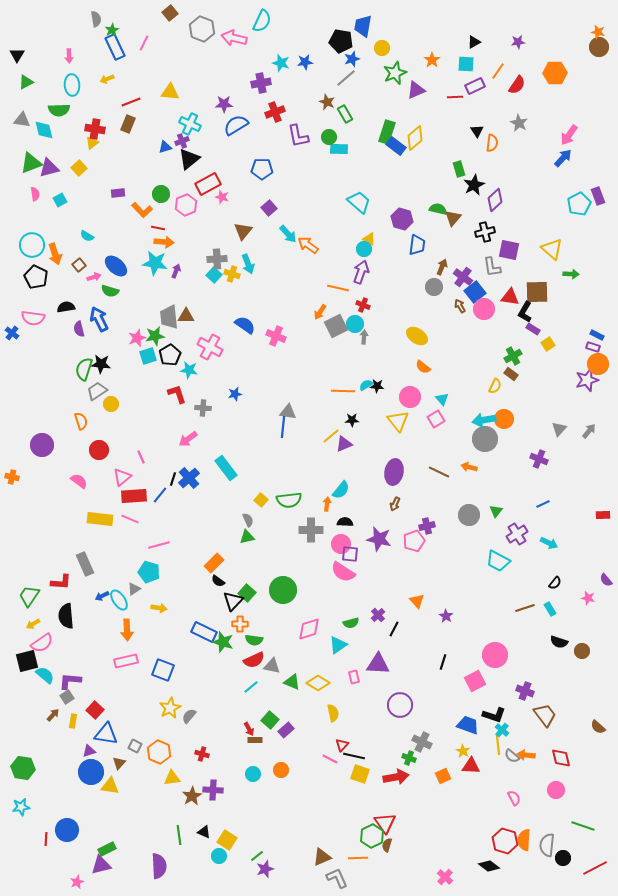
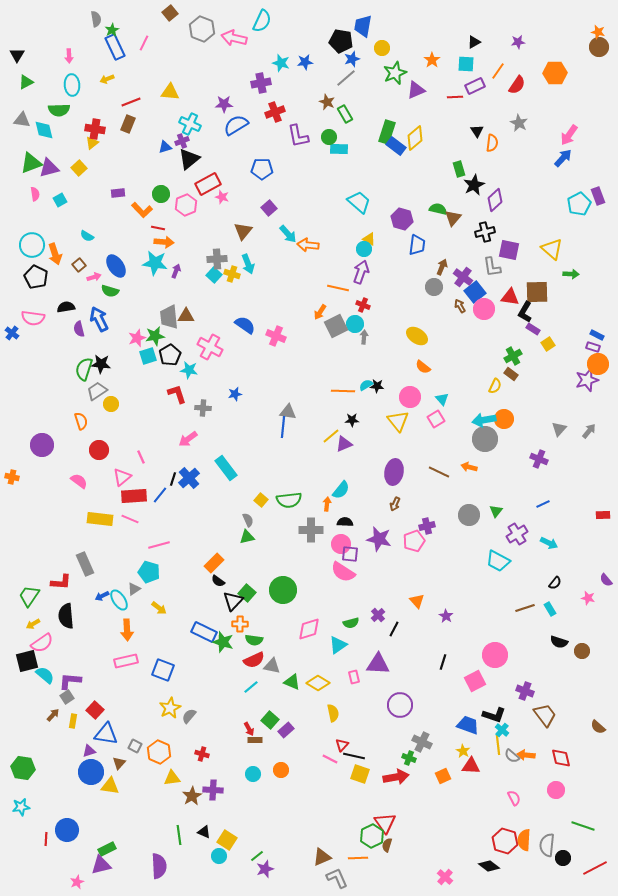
orange arrow at (308, 245): rotated 30 degrees counterclockwise
blue ellipse at (116, 266): rotated 15 degrees clockwise
yellow arrow at (159, 608): rotated 28 degrees clockwise
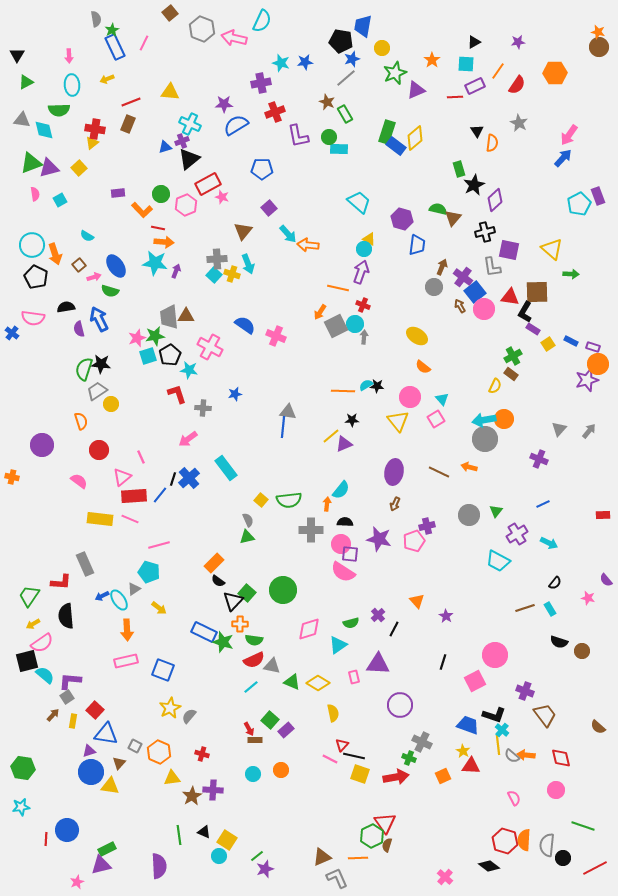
blue rectangle at (597, 335): moved 26 px left, 6 px down
